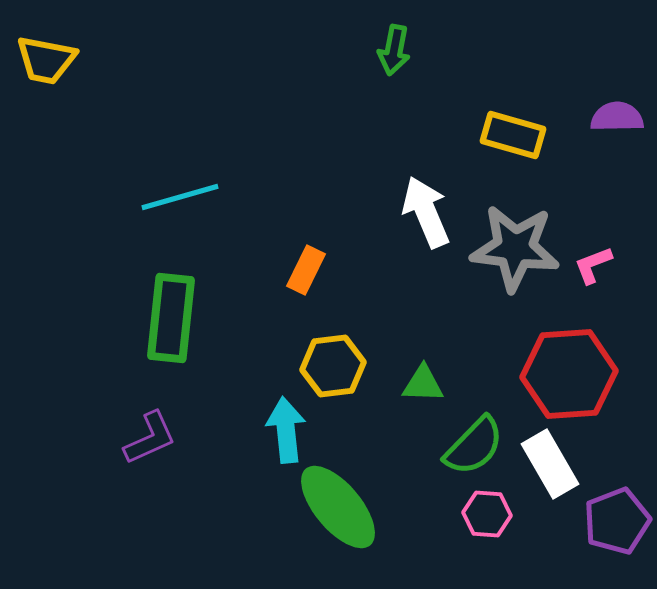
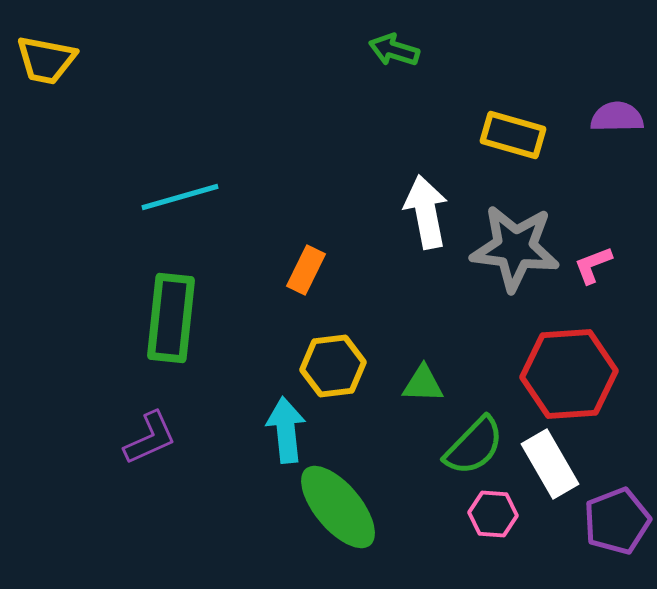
green arrow: rotated 96 degrees clockwise
white arrow: rotated 12 degrees clockwise
pink hexagon: moved 6 px right
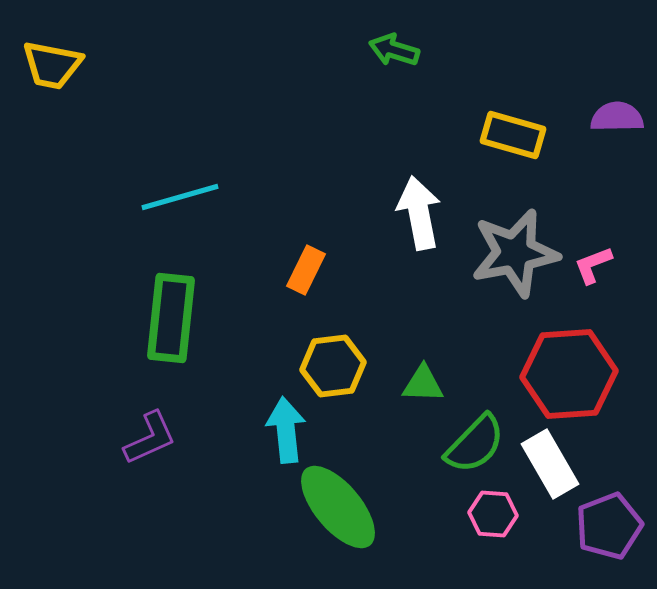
yellow trapezoid: moved 6 px right, 5 px down
white arrow: moved 7 px left, 1 px down
gray star: moved 5 px down; rotated 18 degrees counterclockwise
green semicircle: moved 1 px right, 2 px up
purple pentagon: moved 8 px left, 5 px down
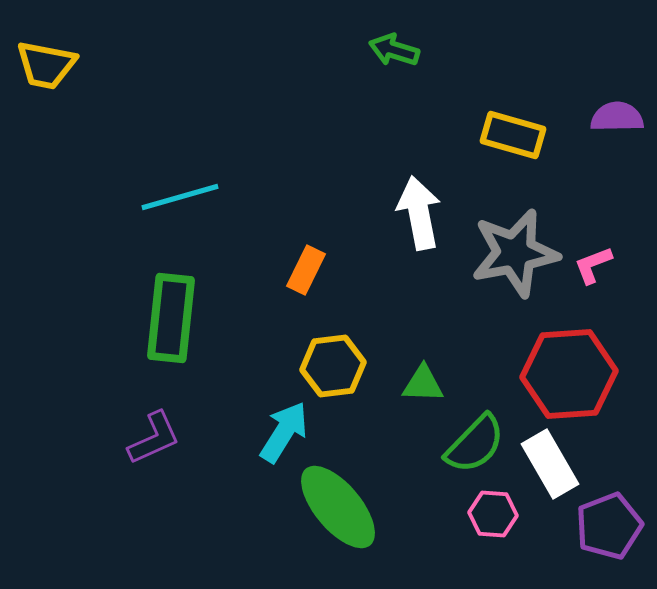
yellow trapezoid: moved 6 px left
cyan arrow: moved 2 px left, 2 px down; rotated 38 degrees clockwise
purple L-shape: moved 4 px right
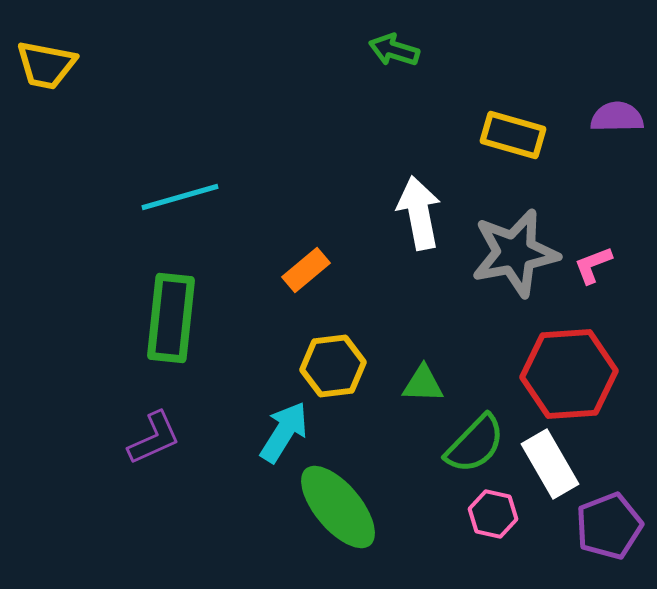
orange rectangle: rotated 24 degrees clockwise
pink hexagon: rotated 9 degrees clockwise
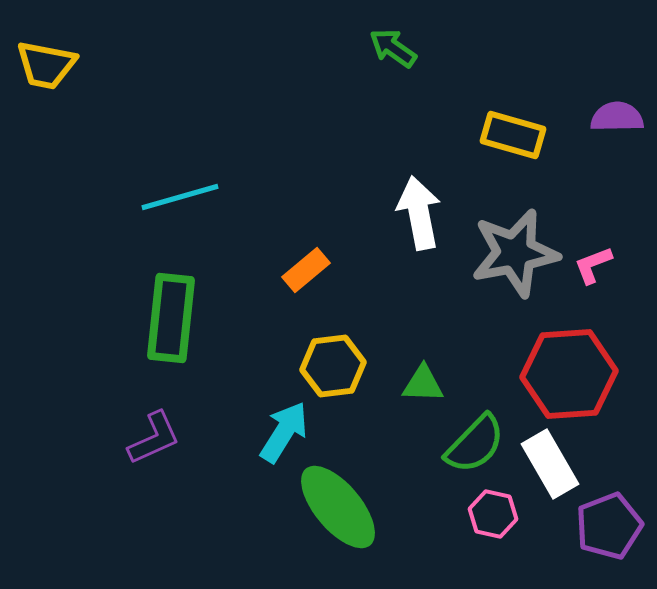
green arrow: moved 1 px left, 2 px up; rotated 18 degrees clockwise
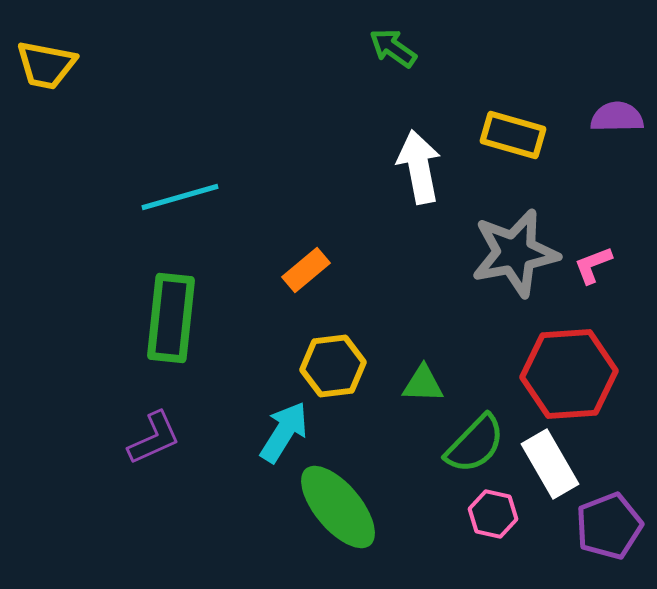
white arrow: moved 46 px up
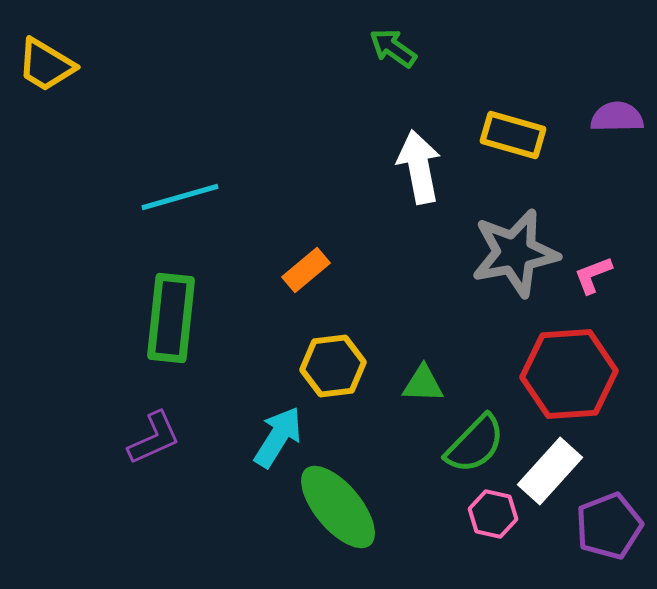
yellow trapezoid: rotated 20 degrees clockwise
pink L-shape: moved 10 px down
cyan arrow: moved 6 px left, 5 px down
white rectangle: moved 7 px down; rotated 72 degrees clockwise
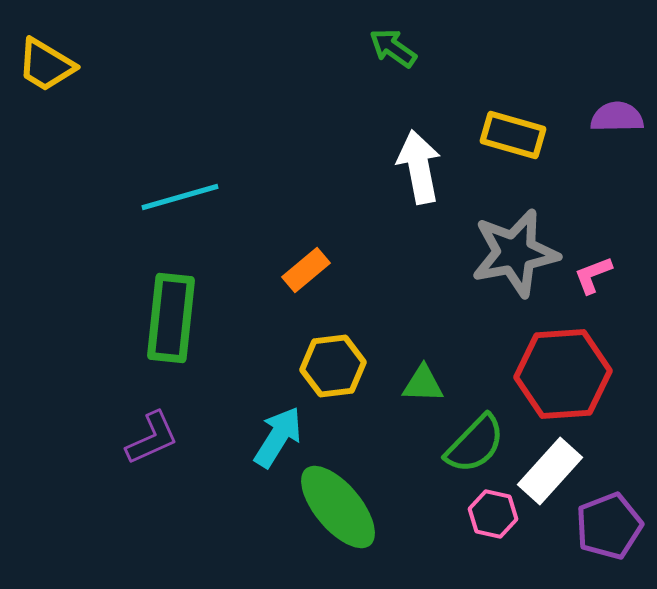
red hexagon: moved 6 px left
purple L-shape: moved 2 px left
